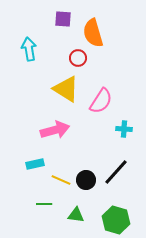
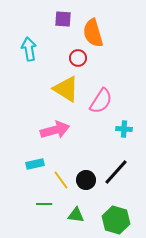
yellow line: rotated 30 degrees clockwise
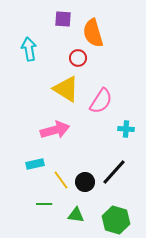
cyan cross: moved 2 px right
black line: moved 2 px left
black circle: moved 1 px left, 2 px down
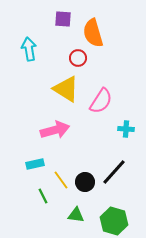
green line: moved 1 px left, 8 px up; rotated 63 degrees clockwise
green hexagon: moved 2 px left, 1 px down
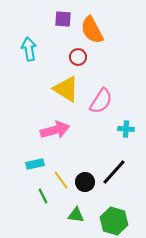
orange semicircle: moved 1 px left, 3 px up; rotated 12 degrees counterclockwise
red circle: moved 1 px up
